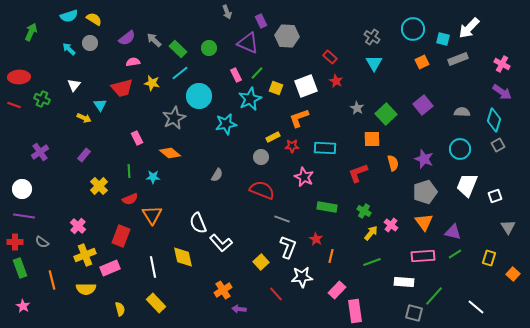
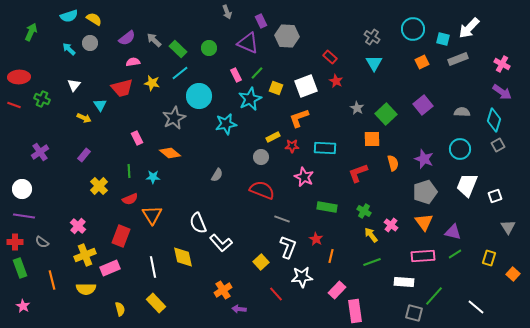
yellow arrow at (371, 233): moved 2 px down; rotated 77 degrees counterclockwise
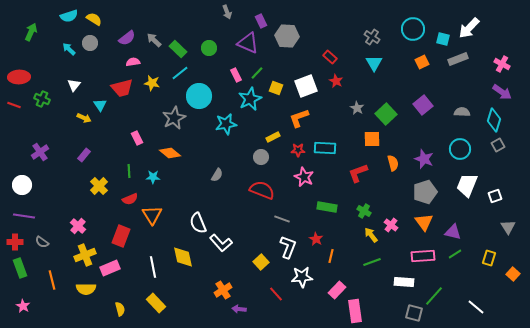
red star at (292, 146): moved 6 px right, 4 px down
white circle at (22, 189): moved 4 px up
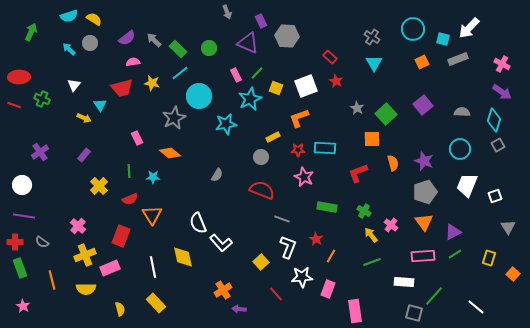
purple star at (424, 159): moved 2 px down
purple triangle at (453, 232): rotated 42 degrees counterclockwise
orange line at (331, 256): rotated 16 degrees clockwise
pink rectangle at (337, 290): moved 9 px left, 1 px up; rotated 24 degrees counterclockwise
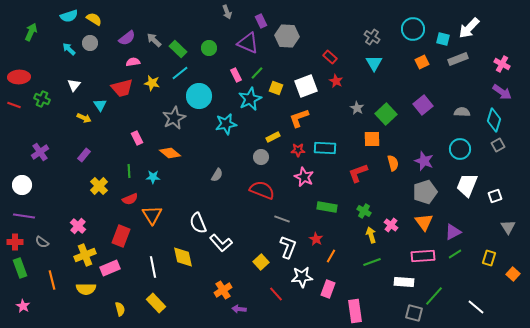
yellow arrow at (371, 235): rotated 21 degrees clockwise
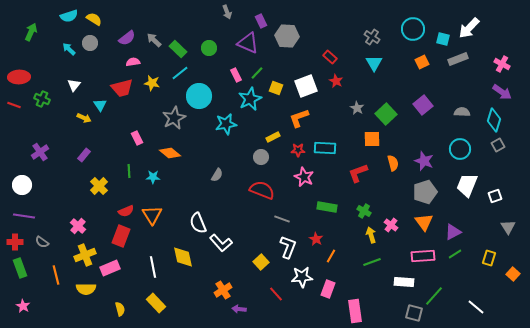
red semicircle at (130, 199): moved 4 px left, 12 px down
orange line at (52, 280): moved 4 px right, 5 px up
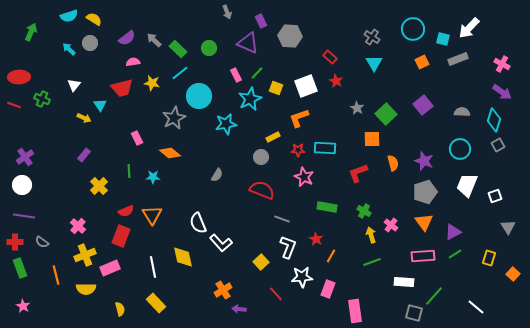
gray hexagon at (287, 36): moved 3 px right
purple cross at (40, 152): moved 15 px left, 5 px down
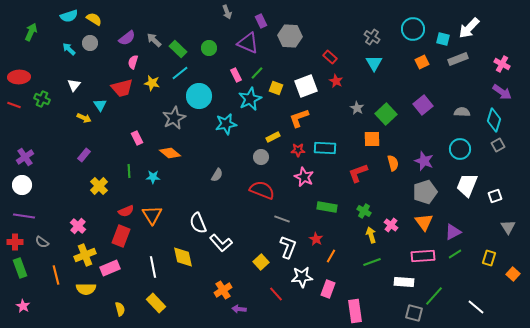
pink semicircle at (133, 62): rotated 64 degrees counterclockwise
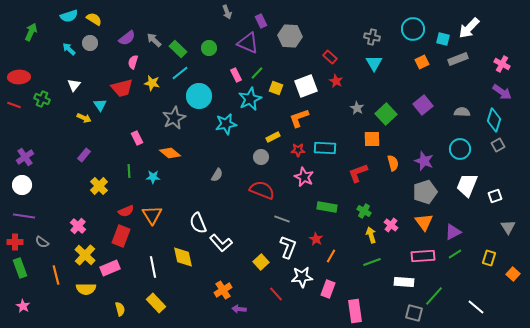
gray cross at (372, 37): rotated 21 degrees counterclockwise
yellow cross at (85, 255): rotated 25 degrees counterclockwise
